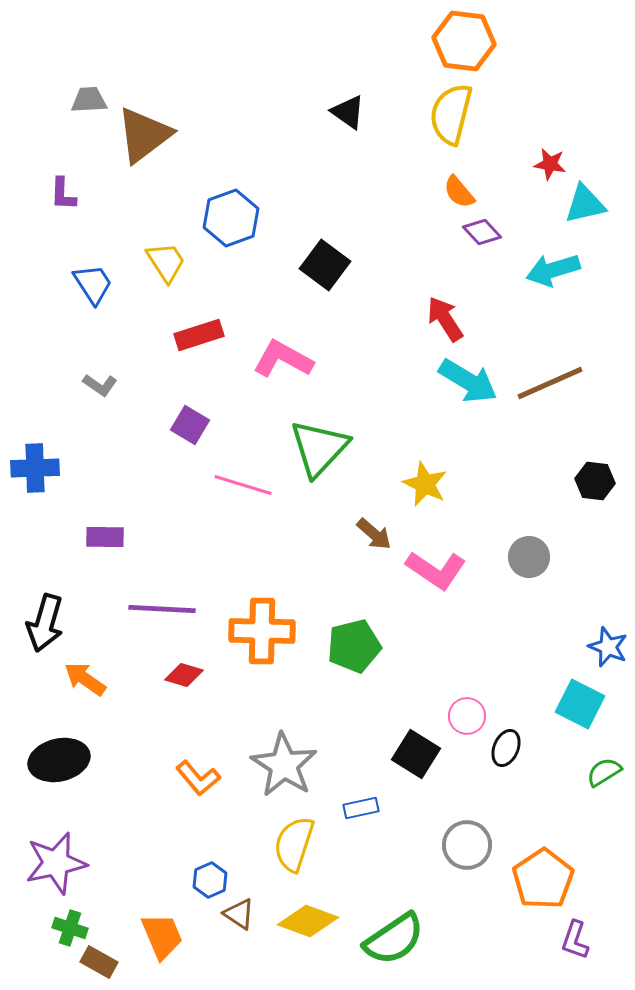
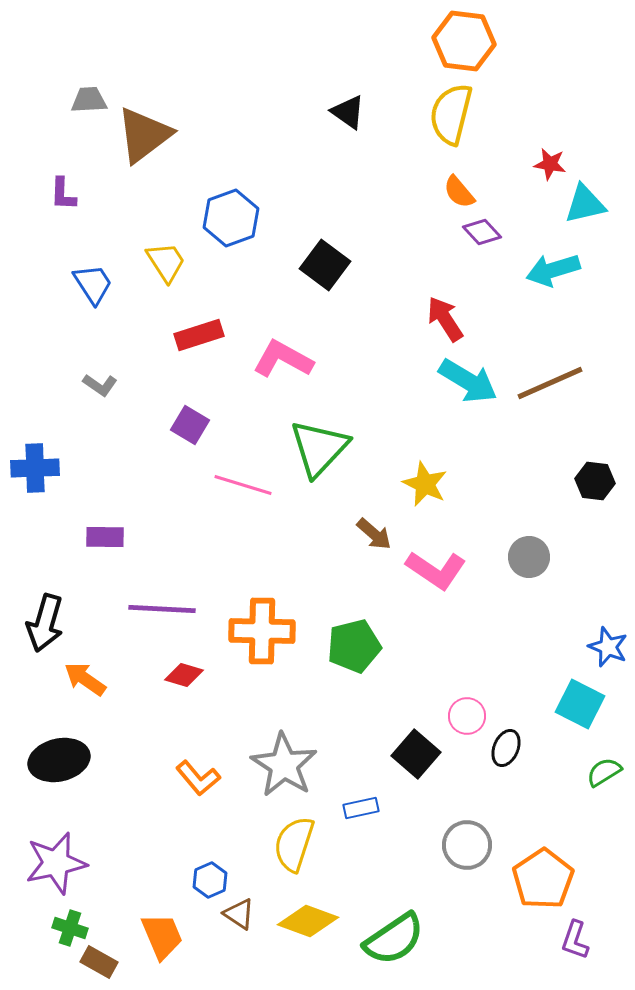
black square at (416, 754): rotated 9 degrees clockwise
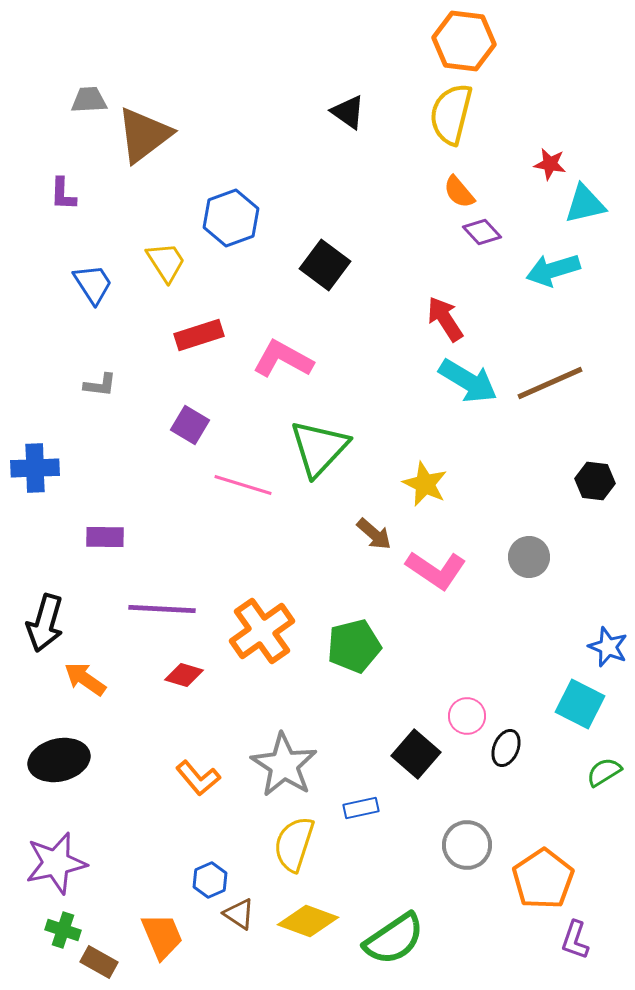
gray L-shape at (100, 385): rotated 28 degrees counterclockwise
orange cross at (262, 631): rotated 36 degrees counterclockwise
green cross at (70, 928): moved 7 px left, 2 px down
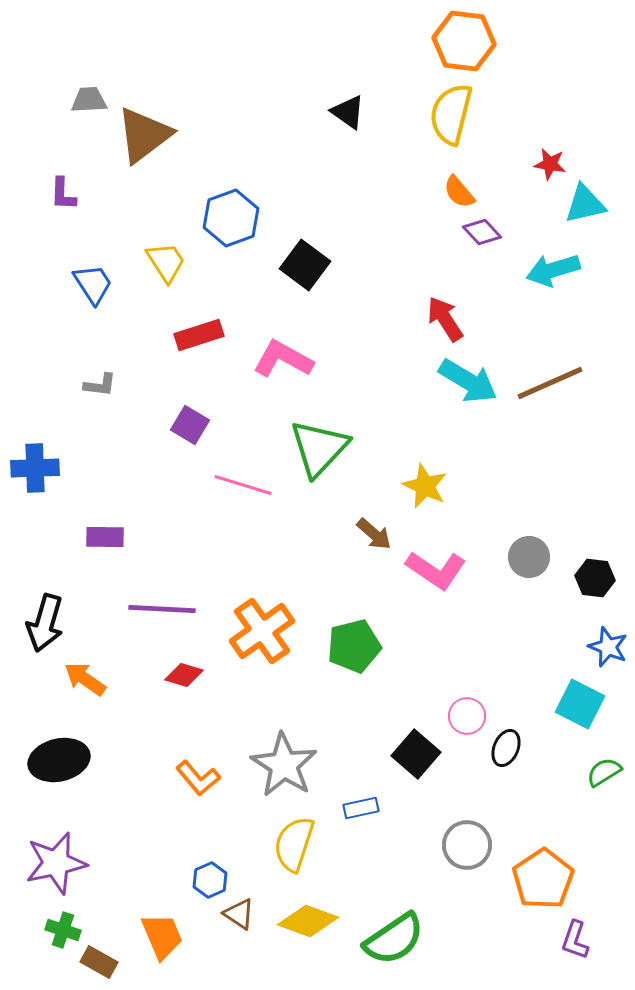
black square at (325, 265): moved 20 px left
black hexagon at (595, 481): moved 97 px down
yellow star at (425, 484): moved 2 px down
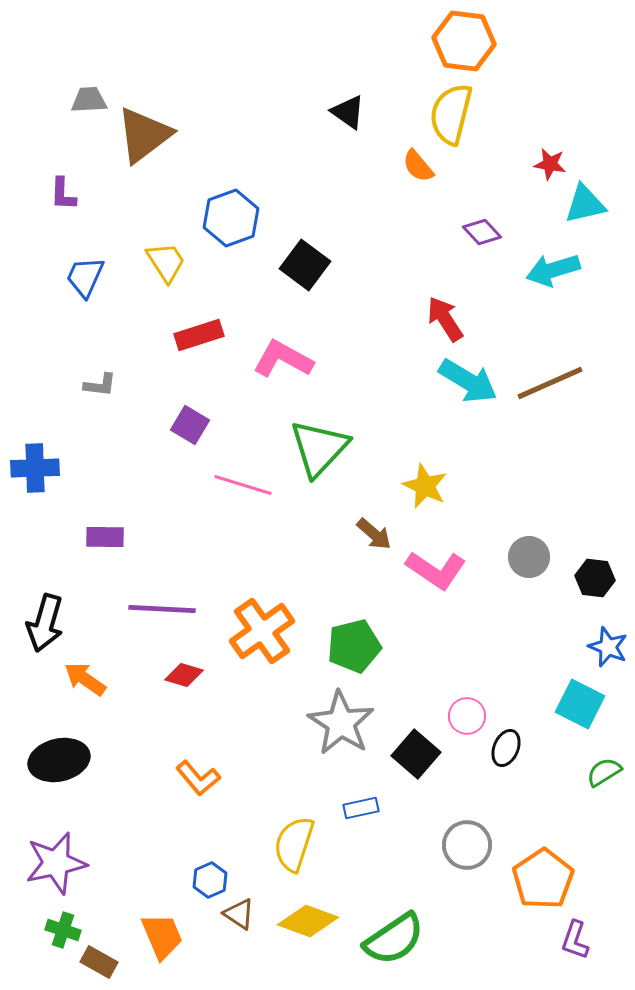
orange semicircle at (459, 192): moved 41 px left, 26 px up
blue trapezoid at (93, 284): moved 8 px left, 7 px up; rotated 123 degrees counterclockwise
gray star at (284, 765): moved 57 px right, 42 px up
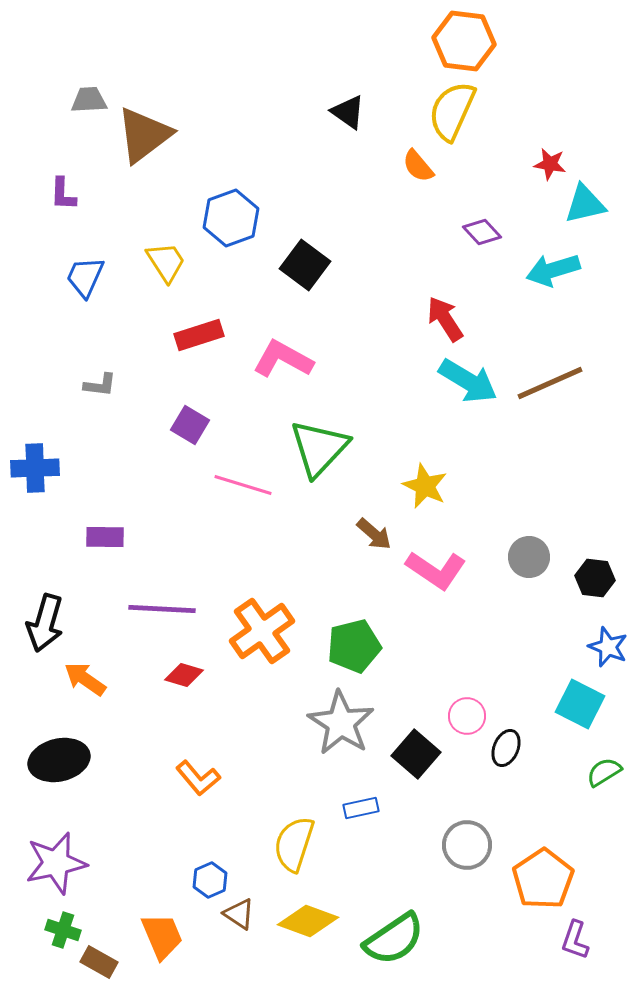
yellow semicircle at (451, 114): moved 1 px right, 3 px up; rotated 10 degrees clockwise
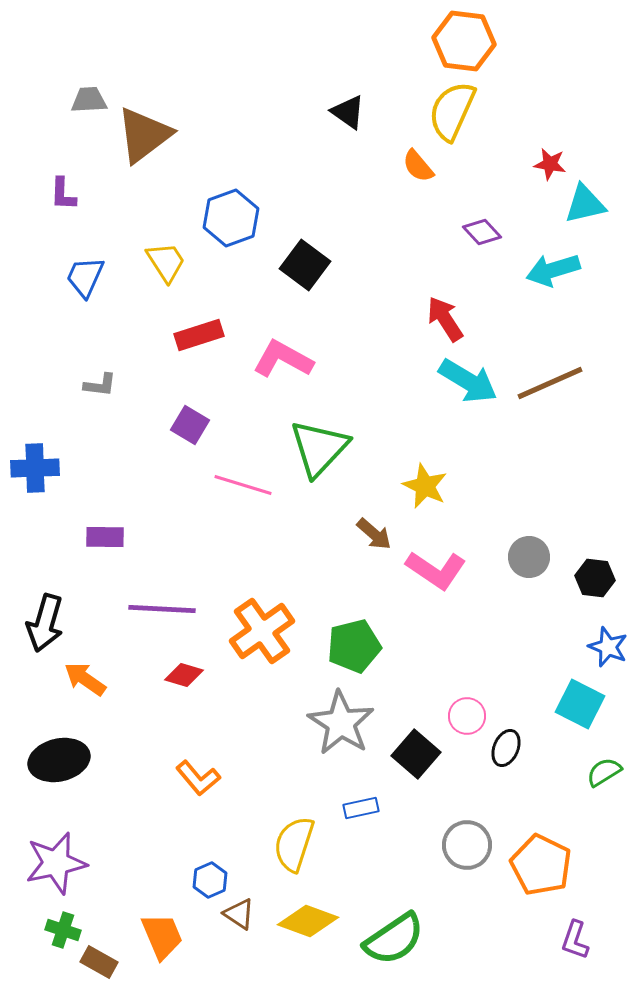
orange pentagon at (543, 879): moved 2 px left, 14 px up; rotated 12 degrees counterclockwise
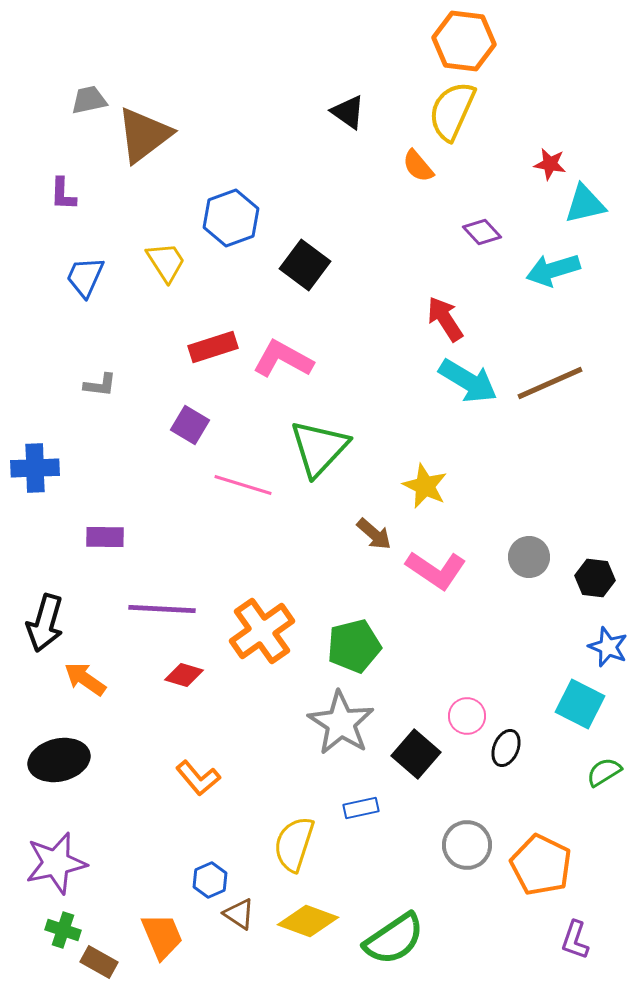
gray trapezoid at (89, 100): rotated 9 degrees counterclockwise
red rectangle at (199, 335): moved 14 px right, 12 px down
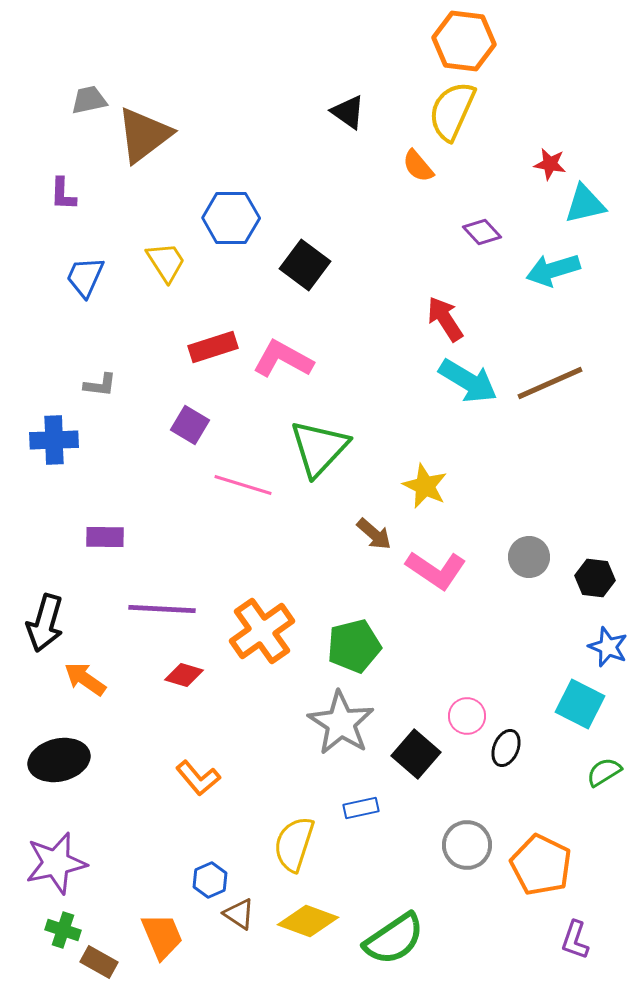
blue hexagon at (231, 218): rotated 20 degrees clockwise
blue cross at (35, 468): moved 19 px right, 28 px up
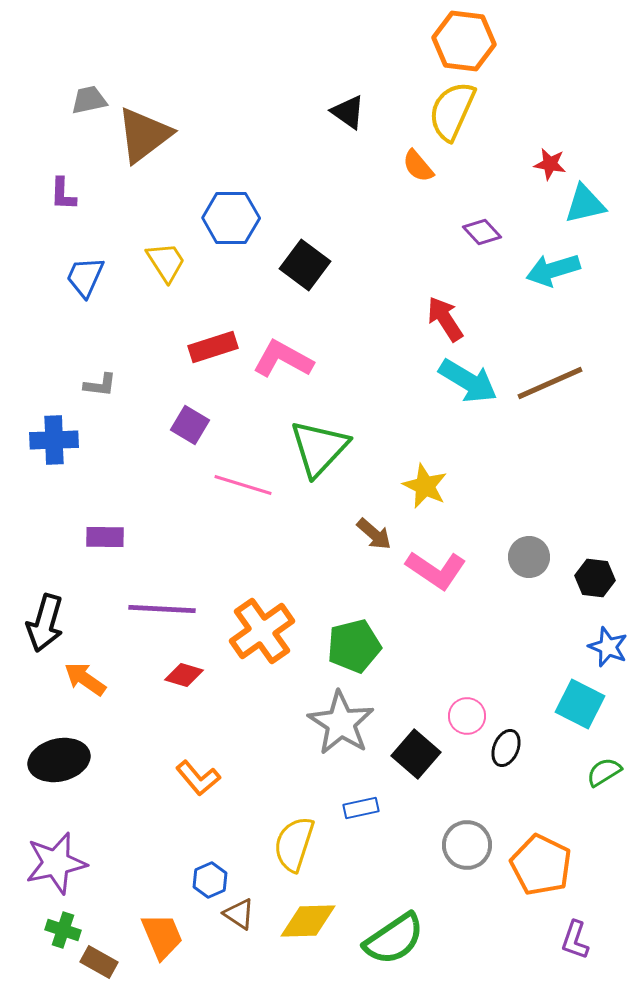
yellow diamond at (308, 921): rotated 22 degrees counterclockwise
